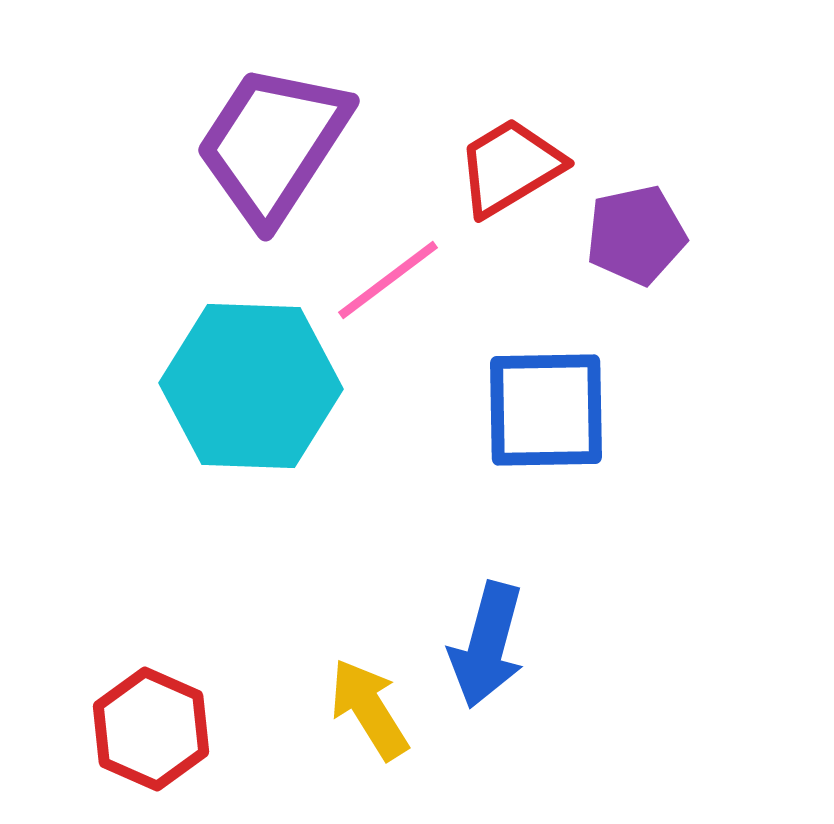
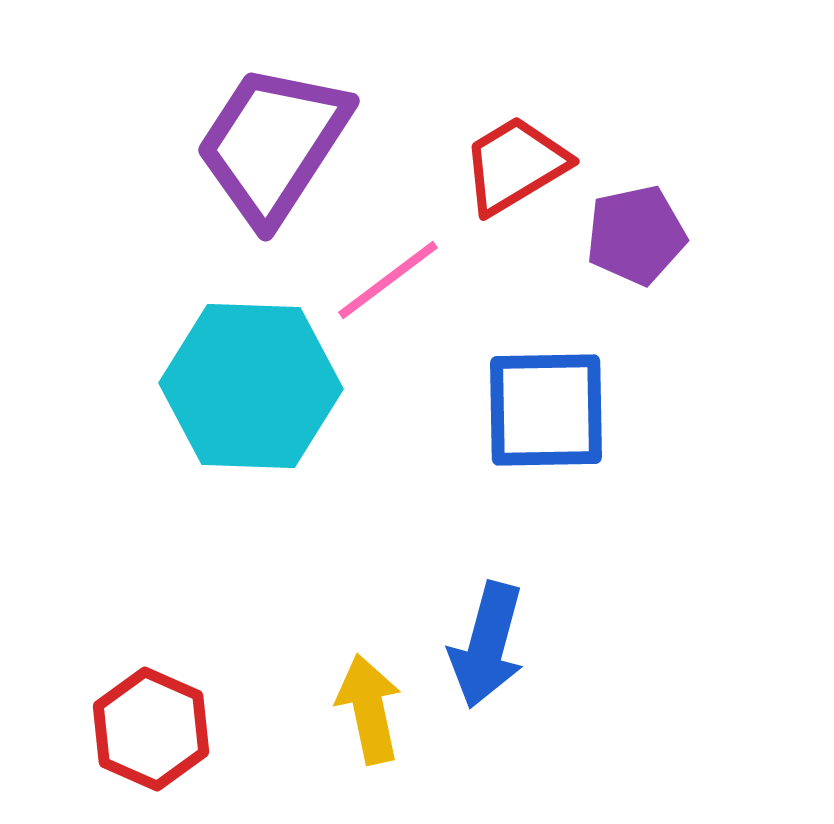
red trapezoid: moved 5 px right, 2 px up
yellow arrow: rotated 20 degrees clockwise
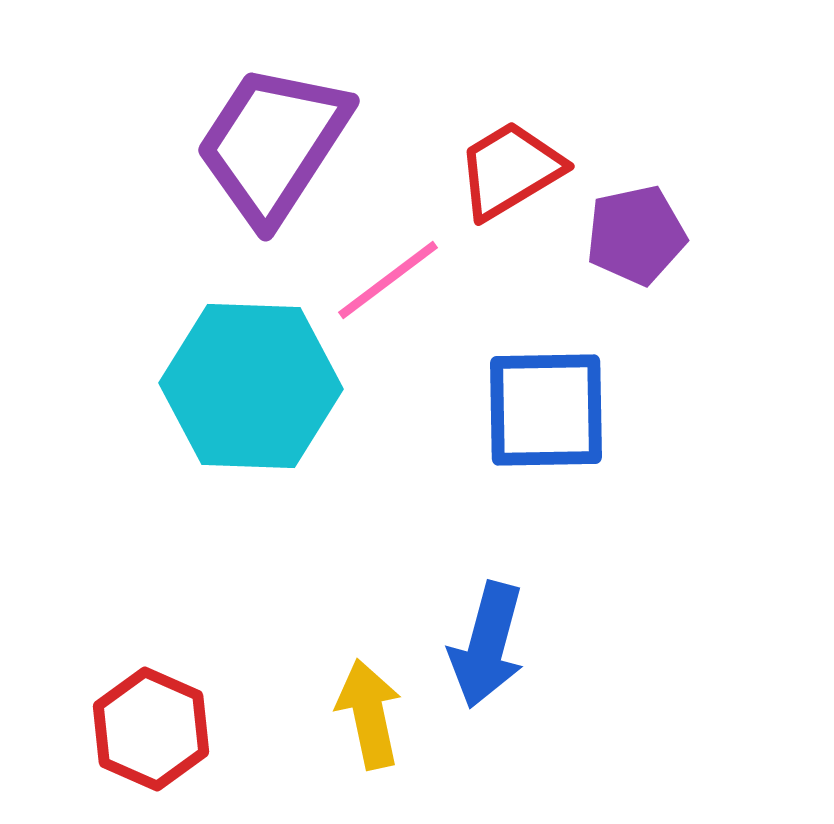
red trapezoid: moved 5 px left, 5 px down
yellow arrow: moved 5 px down
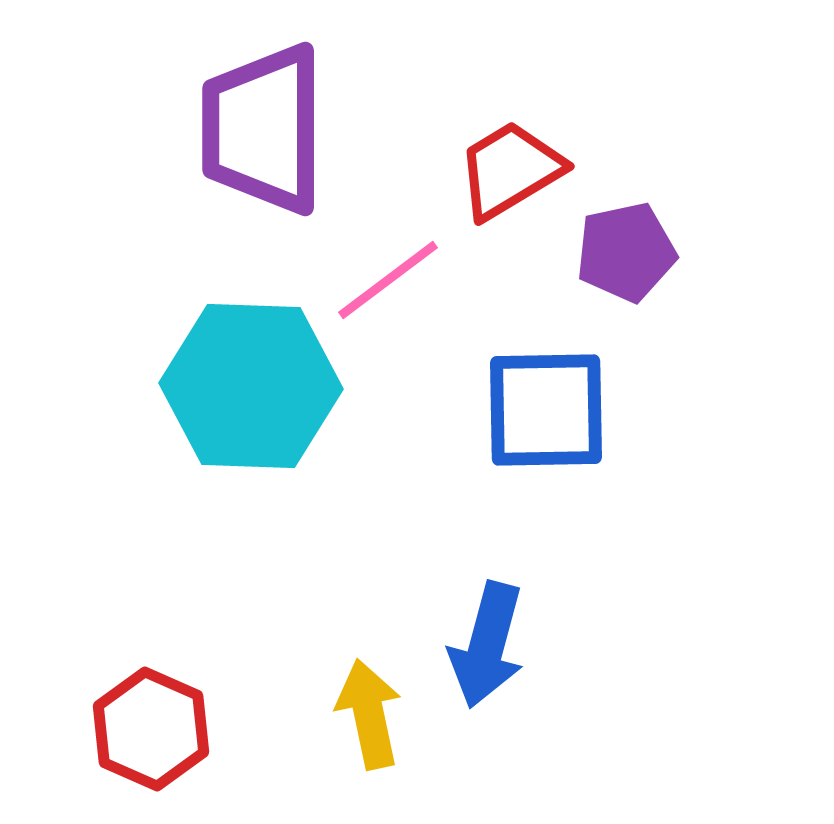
purple trapezoid: moved 10 px left, 15 px up; rotated 33 degrees counterclockwise
purple pentagon: moved 10 px left, 17 px down
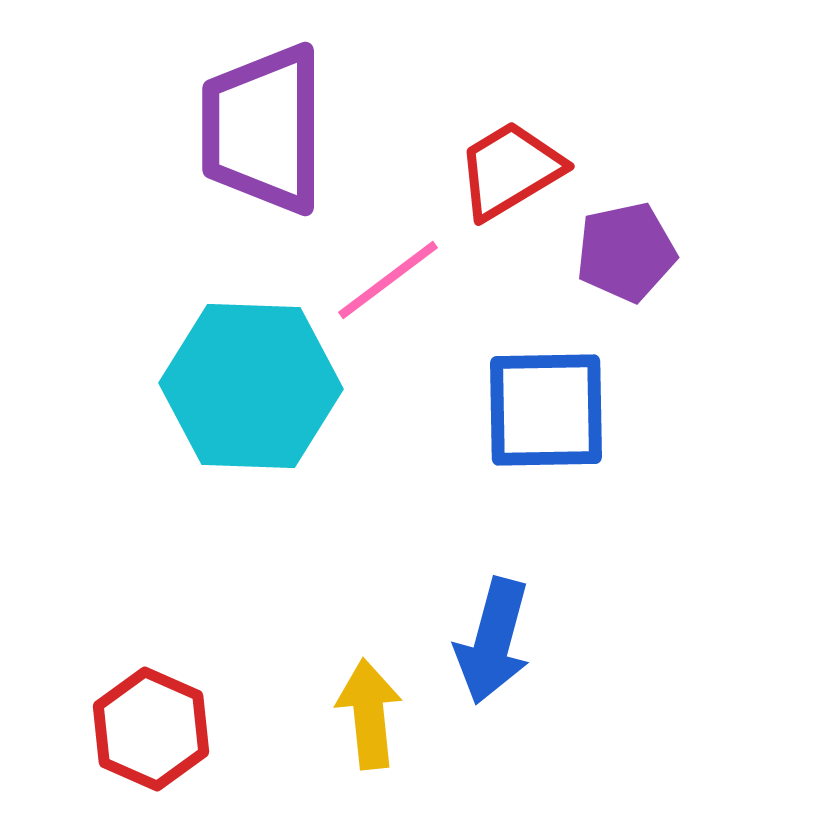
blue arrow: moved 6 px right, 4 px up
yellow arrow: rotated 6 degrees clockwise
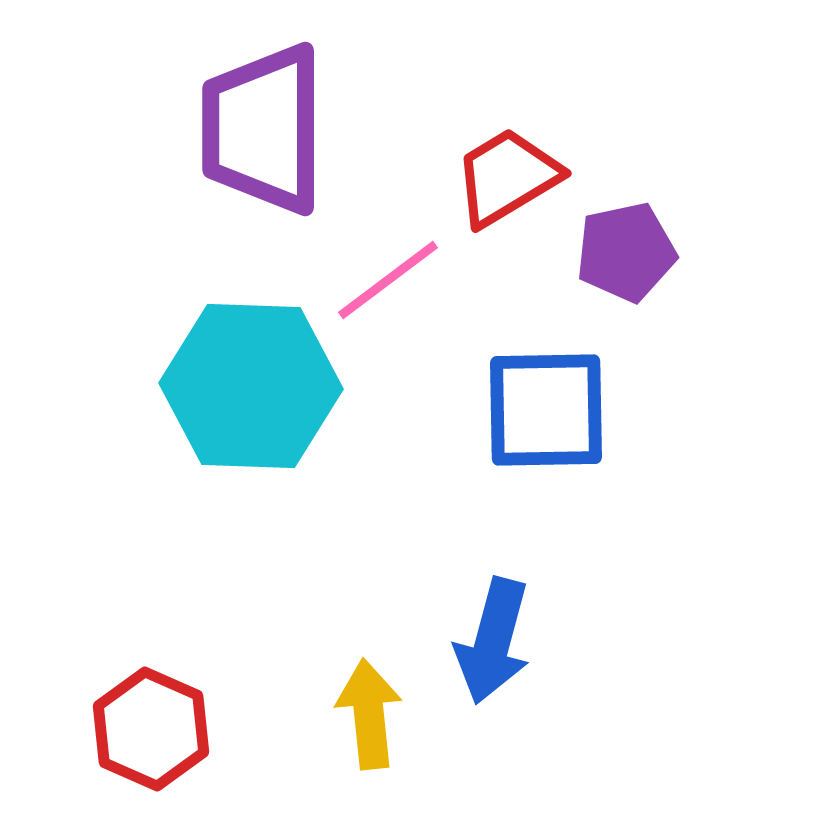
red trapezoid: moved 3 px left, 7 px down
